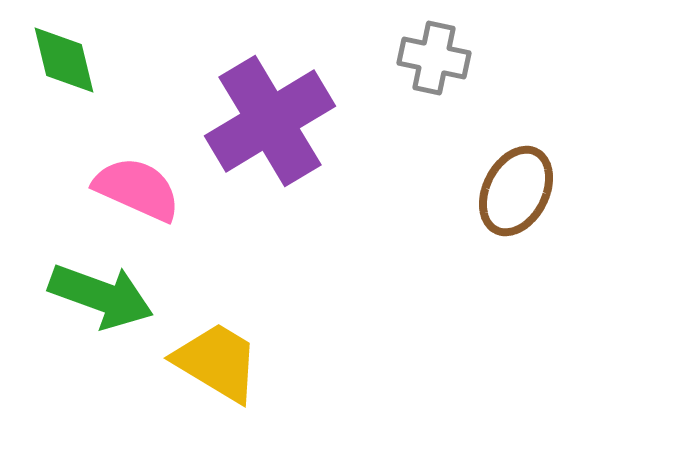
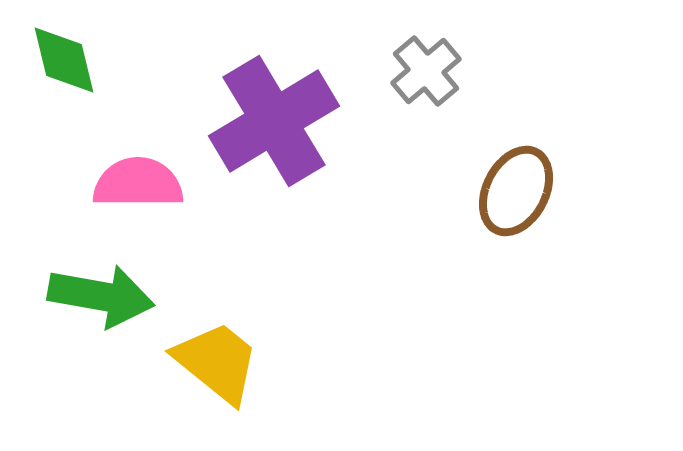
gray cross: moved 8 px left, 13 px down; rotated 38 degrees clockwise
purple cross: moved 4 px right
pink semicircle: moved 1 px right, 6 px up; rotated 24 degrees counterclockwise
green arrow: rotated 10 degrees counterclockwise
yellow trapezoid: rotated 8 degrees clockwise
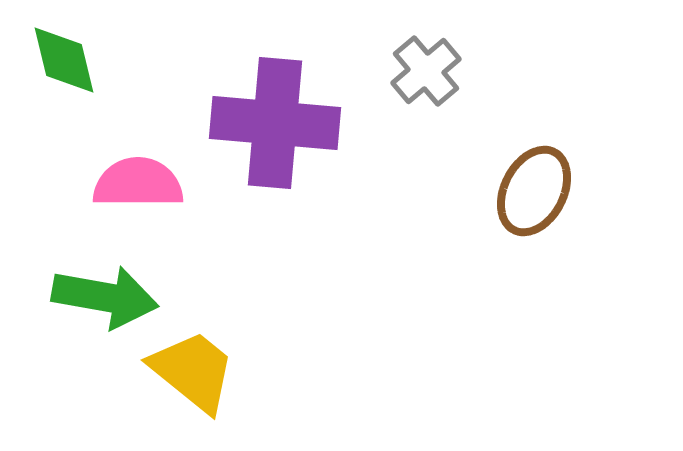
purple cross: moved 1 px right, 2 px down; rotated 36 degrees clockwise
brown ellipse: moved 18 px right
green arrow: moved 4 px right, 1 px down
yellow trapezoid: moved 24 px left, 9 px down
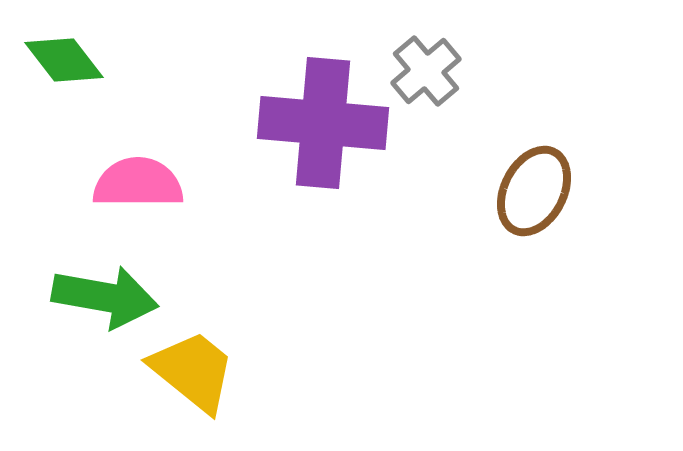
green diamond: rotated 24 degrees counterclockwise
purple cross: moved 48 px right
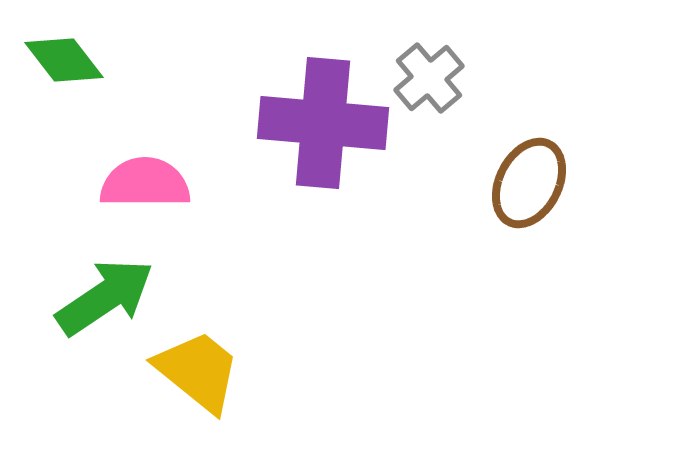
gray cross: moved 3 px right, 7 px down
pink semicircle: moved 7 px right
brown ellipse: moved 5 px left, 8 px up
green arrow: rotated 44 degrees counterclockwise
yellow trapezoid: moved 5 px right
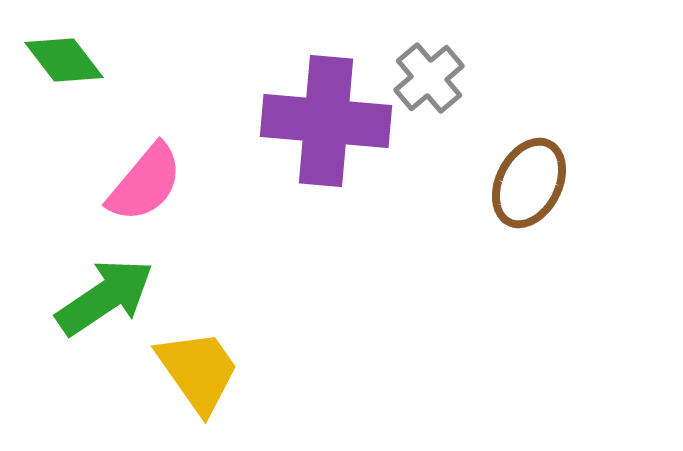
purple cross: moved 3 px right, 2 px up
pink semicircle: rotated 130 degrees clockwise
yellow trapezoid: rotated 16 degrees clockwise
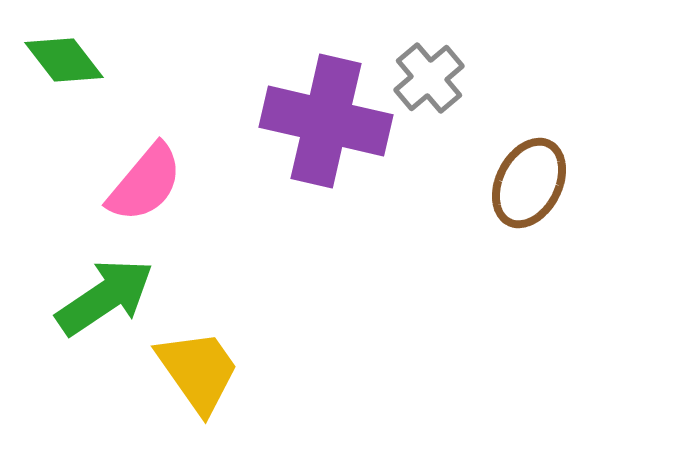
purple cross: rotated 8 degrees clockwise
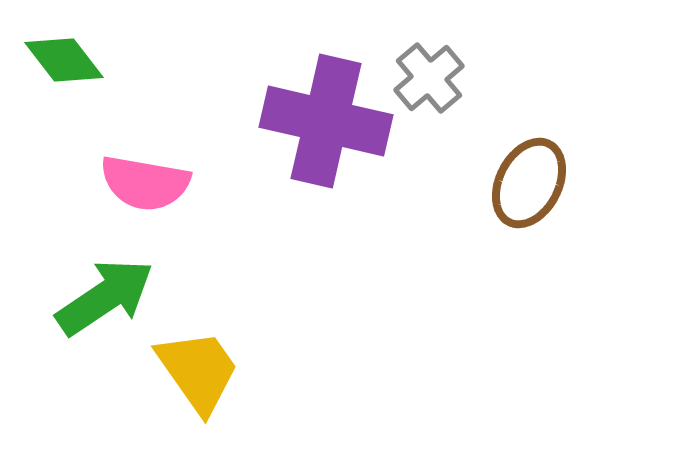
pink semicircle: rotated 60 degrees clockwise
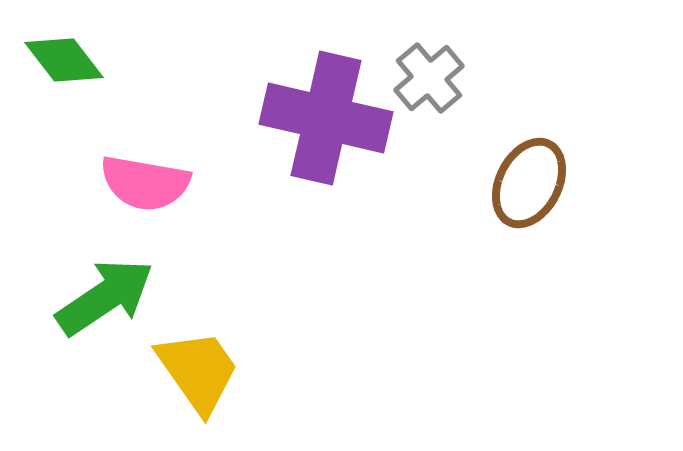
purple cross: moved 3 px up
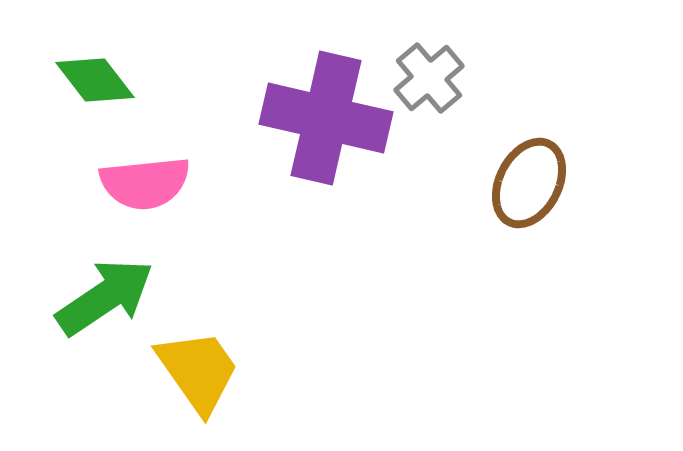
green diamond: moved 31 px right, 20 px down
pink semicircle: rotated 16 degrees counterclockwise
